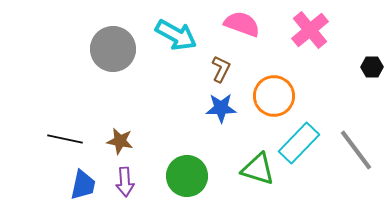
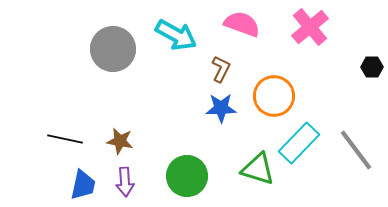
pink cross: moved 3 px up
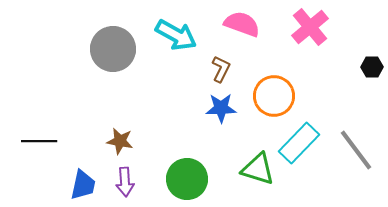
black line: moved 26 px left, 2 px down; rotated 12 degrees counterclockwise
green circle: moved 3 px down
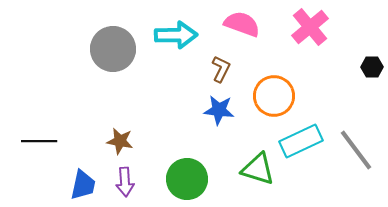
cyan arrow: rotated 30 degrees counterclockwise
blue star: moved 2 px left, 2 px down; rotated 8 degrees clockwise
cyan rectangle: moved 2 px right, 2 px up; rotated 21 degrees clockwise
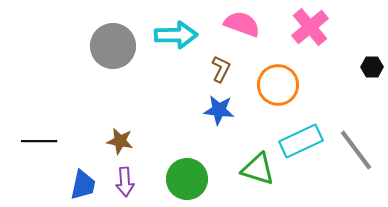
gray circle: moved 3 px up
orange circle: moved 4 px right, 11 px up
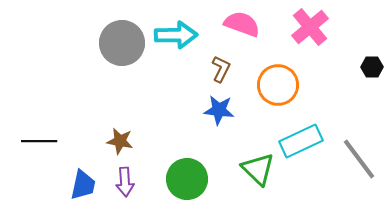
gray circle: moved 9 px right, 3 px up
gray line: moved 3 px right, 9 px down
green triangle: rotated 27 degrees clockwise
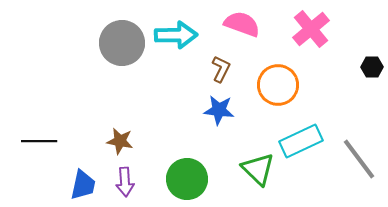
pink cross: moved 1 px right, 2 px down
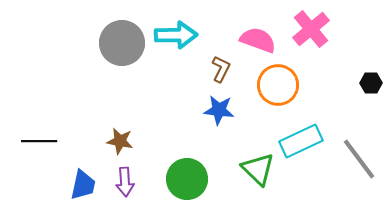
pink semicircle: moved 16 px right, 16 px down
black hexagon: moved 1 px left, 16 px down
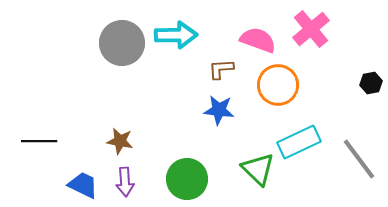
brown L-shape: rotated 120 degrees counterclockwise
black hexagon: rotated 10 degrees counterclockwise
cyan rectangle: moved 2 px left, 1 px down
blue trapezoid: rotated 76 degrees counterclockwise
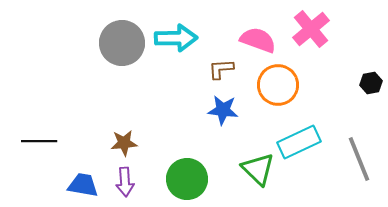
cyan arrow: moved 3 px down
blue star: moved 4 px right
brown star: moved 4 px right, 2 px down; rotated 16 degrees counterclockwise
gray line: rotated 15 degrees clockwise
blue trapezoid: rotated 16 degrees counterclockwise
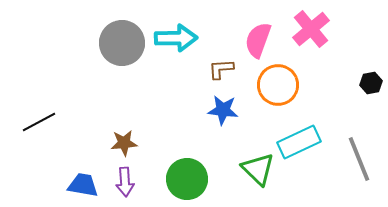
pink semicircle: rotated 90 degrees counterclockwise
black line: moved 19 px up; rotated 28 degrees counterclockwise
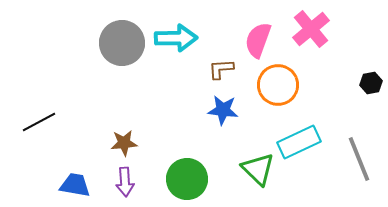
blue trapezoid: moved 8 px left
